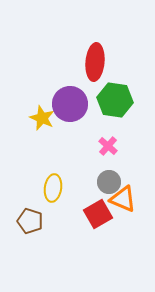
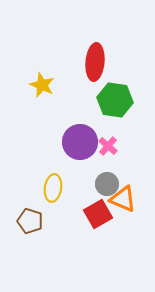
purple circle: moved 10 px right, 38 px down
yellow star: moved 33 px up
gray circle: moved 2 px left, 2 px down
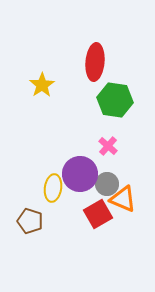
yellow star: rotated 15 degrees clockwise
purple circle: moved 32 px down
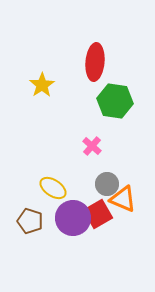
green hexagon: moved 1 px down
pink cross: moved 16 px left
purple circle: moved 7 px left, 44 px down
yellow ellipse: rotated 64 degrees counterclockwise
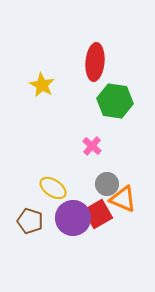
yellow star: rotated 10 degrees counterclockwise
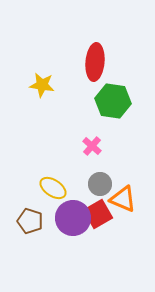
yellow star: rotated 20 degrees counterclockwise
green hexagon: moved 2 px left
gray circle: moved 7 px left
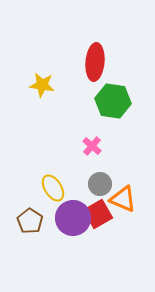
yellow ellipse: rotated 24 degrees clockwise
brown pentagon: rotated 15 degrees clockwise
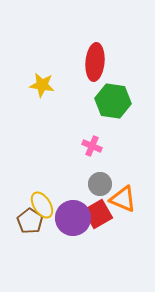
pink cross: rotated 18 degrees counterclockwise
yellow ellipse: moved 11 px left, 17 px down
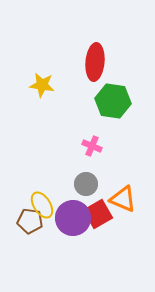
gray circle: moved 14 px left
brown pentagon: rotated 25 degrees counterclockwise
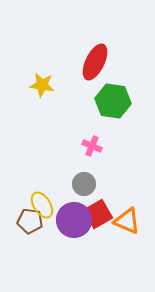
red ellipse: rotated 21 degrees clockwise
gray circle: moved 2 px left
orange triangle: moved 4 px right, 22 px down
purple circle: moved 1 px right, 2 px down
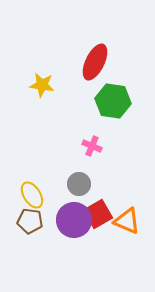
gray circle: moved 5 px left
yellow ellipse: moved 10 px left, 10 px up
